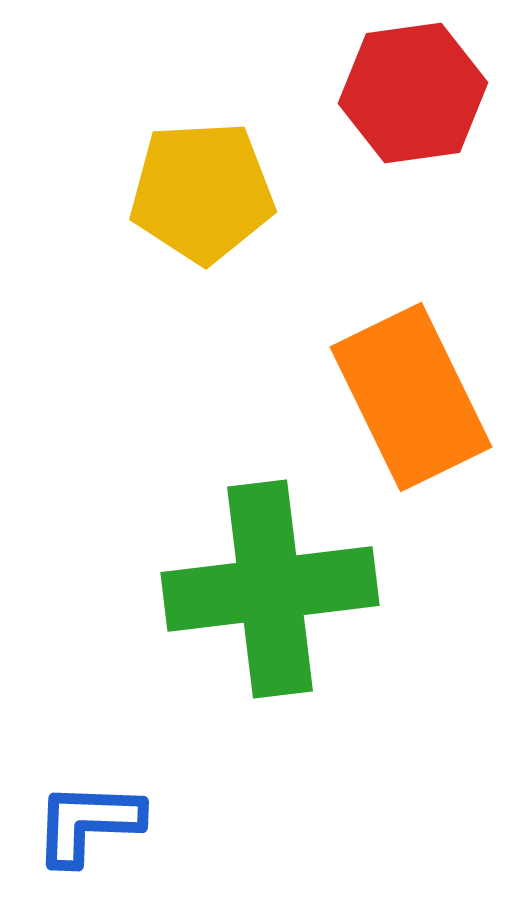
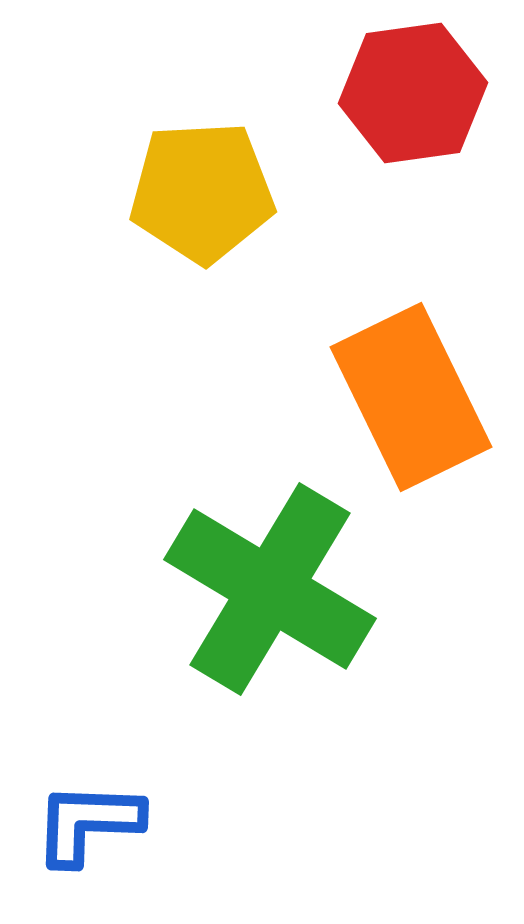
green cross: rotated 38 degrees clockwise
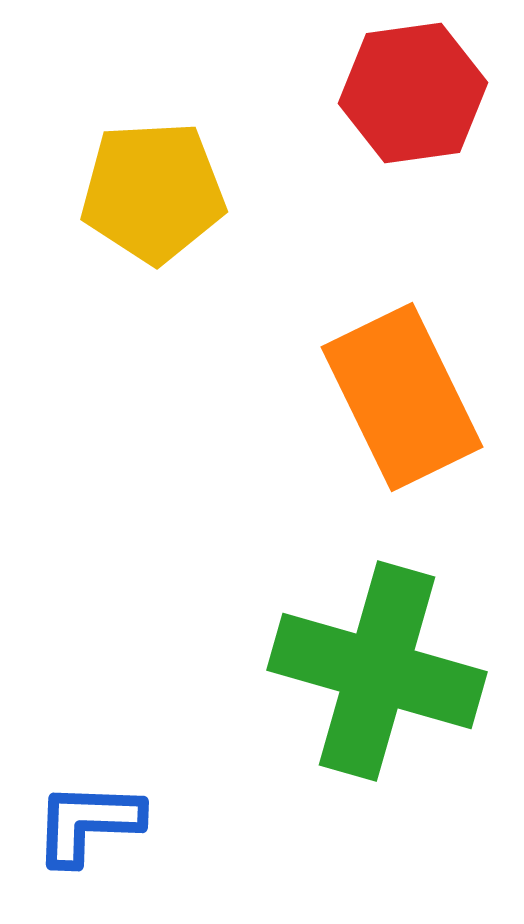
yellow pentagon: moved 49 px left
orange rectangle: moved 9 px left
green cross: moved 107 px right, 82 px down; rotated 15 degrees counterclockwise
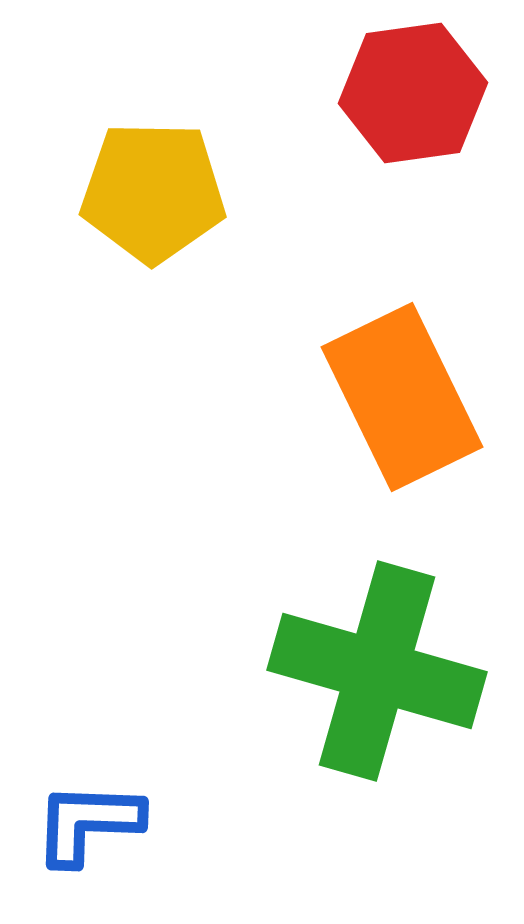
yellow pentagon: rotated 4 degrees clockwise
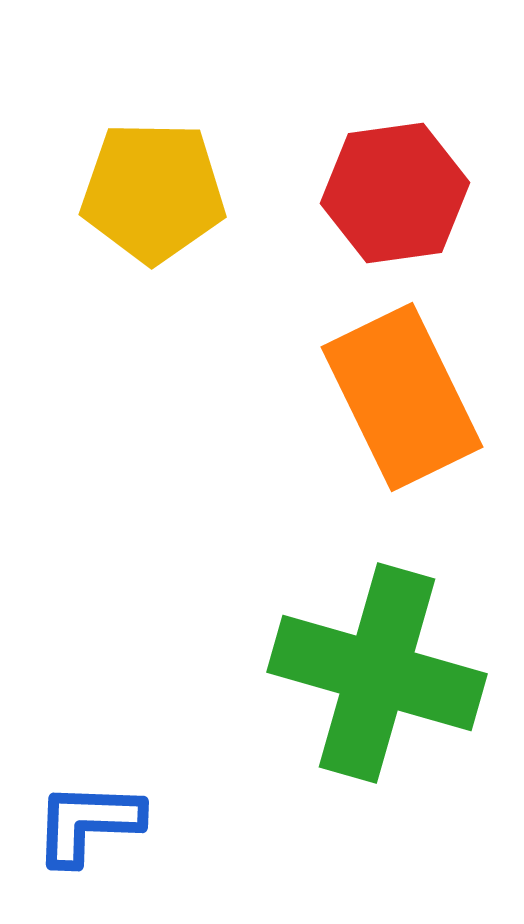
red hexagon: moved 18 px left, 100 px down
green cross: moved 2 px down
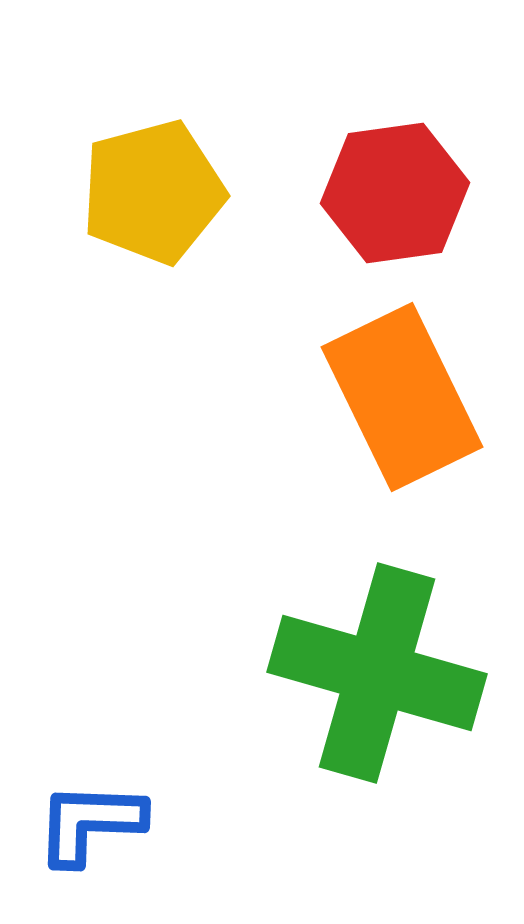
yellow pentagon: rotated 16 degrees counterclockwise
blue L-shape: moved 2 px right
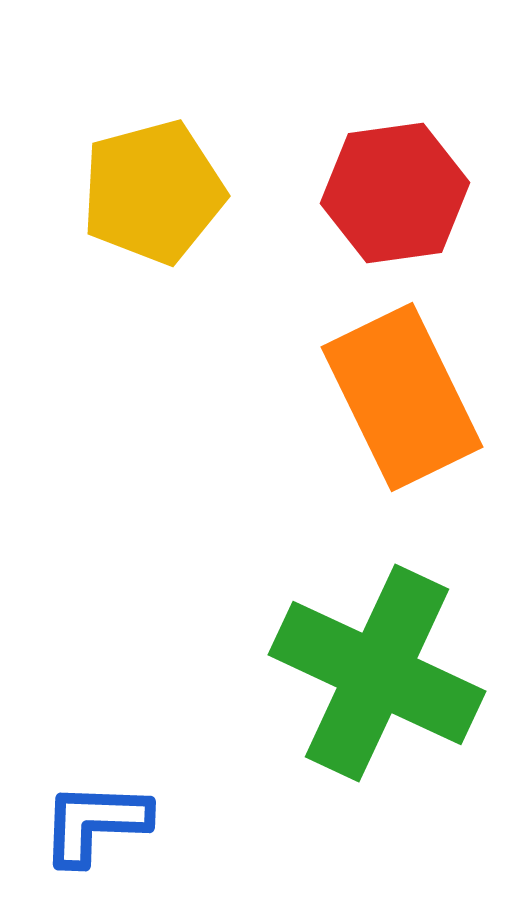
green cross: rotated 9 degrees clockwise
blue L-shape: moved 5 px right
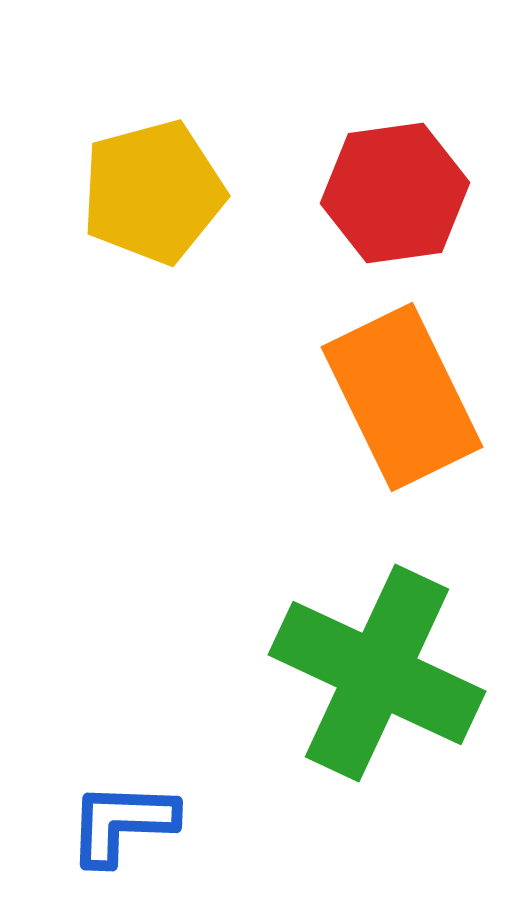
blue L-shape: moved 27 px right
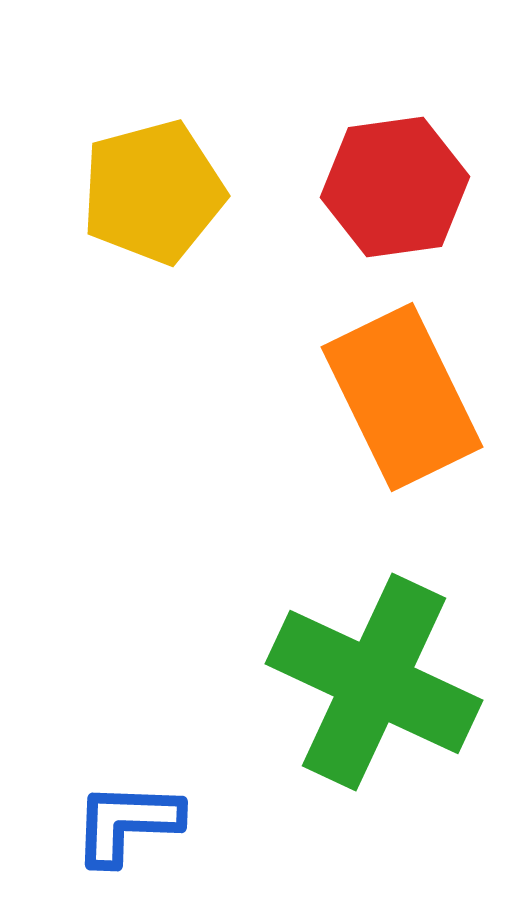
red hexagon: moved 6 px up
green cross: moved 3 px left, 9 px down
blue L-shape: moved 5 px right
